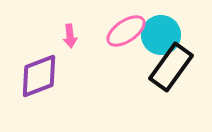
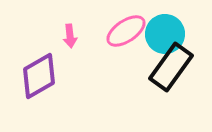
cyan circle: moved 4 px right, 1 px up
purple diamond: rotated 9 degrees counterclockwise
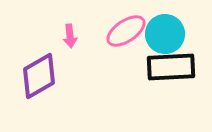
black rectangle: rotated 51 degrees clockwise
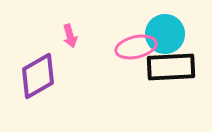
pink ellipse: moved 10 px right, 16 px down; rotated 21 degrees clockwise
pink arrow: rotated 10 degrees counterclockwise
purple diamond: moved 1 px left
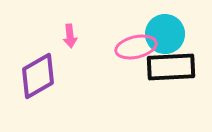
pink arrow: rotated 10 degrees clockwise
